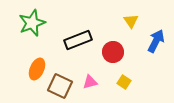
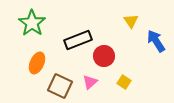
green star: rotated 16 degrees counterclockwise
blue arrow: rotated 60 degrees counterclockwise
red circle: moved 9 px left, 4 px down
orange ellipse: moved 6 px up
pink triangle: rotated 28 degrees counterclockwise
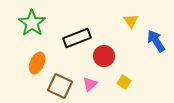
black rectangle: moved 1 px left, 2 px up
pink triangle: moved 2 px down
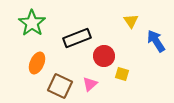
yellow square: moved 2 px left, 8 px up; rotated 16 degrees counterclockwise
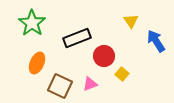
yellow square: rotated 24 degrees clockwise
pink triangle: rotated 21 degrees clockwise
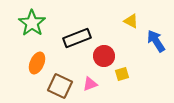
yellow triangle: rotated 28 degrees counterclockwise
yellow square: rotated 32 degrees clockwise
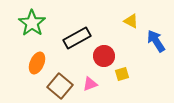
black rectangle: rotated 8 degrees counterclockwise
brown square: rotated 15 degrees clockwise
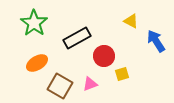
green star: moved 2 px right
orange ellipse: rotated 35 degrees clockwise
brown square: rotated 10 degrees counterclockwise
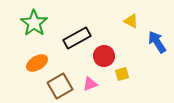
blue arrow: moved 1 px right, 1 px down
brown square: rotated 30 degrees clockwise
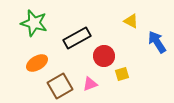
green star: rotated 20 degrees counterclockwise
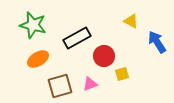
green star: moved 1 px left, 2 px down
orange ellipse: moved 1 px right, 4 px up
brown square: rotated 15 degrees clockwise
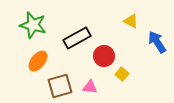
orange ellipse: moved 2 px down; rotated 20 degrees counterclockwise
yellow square: rotated 32 degrees counterclockwise
pink triangle: moved 3 px down; rotated 28 degrees clockwise
